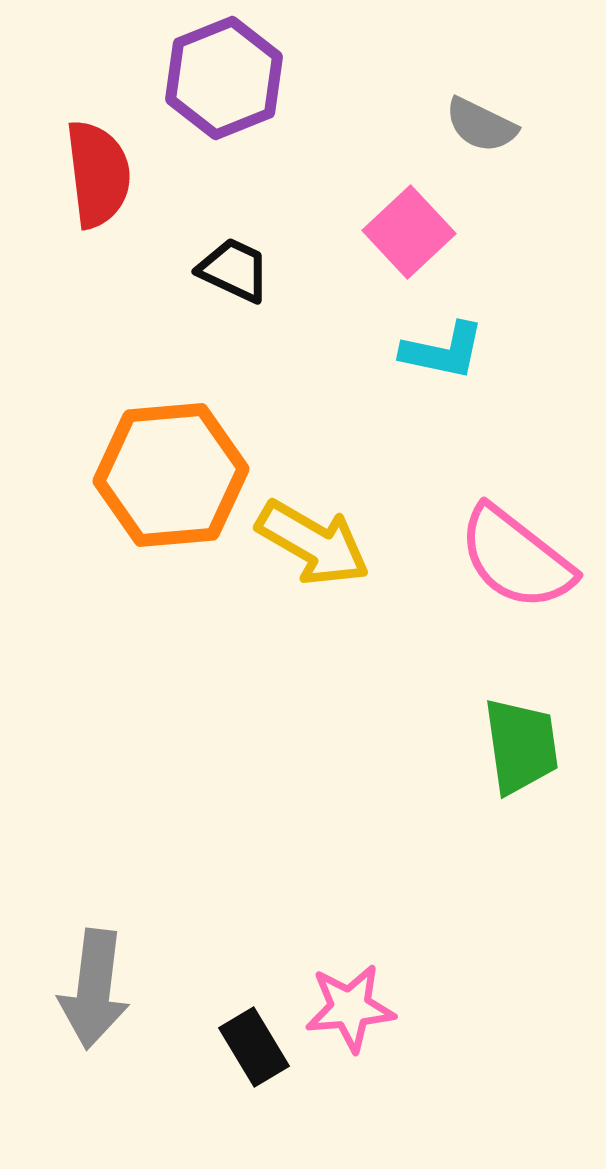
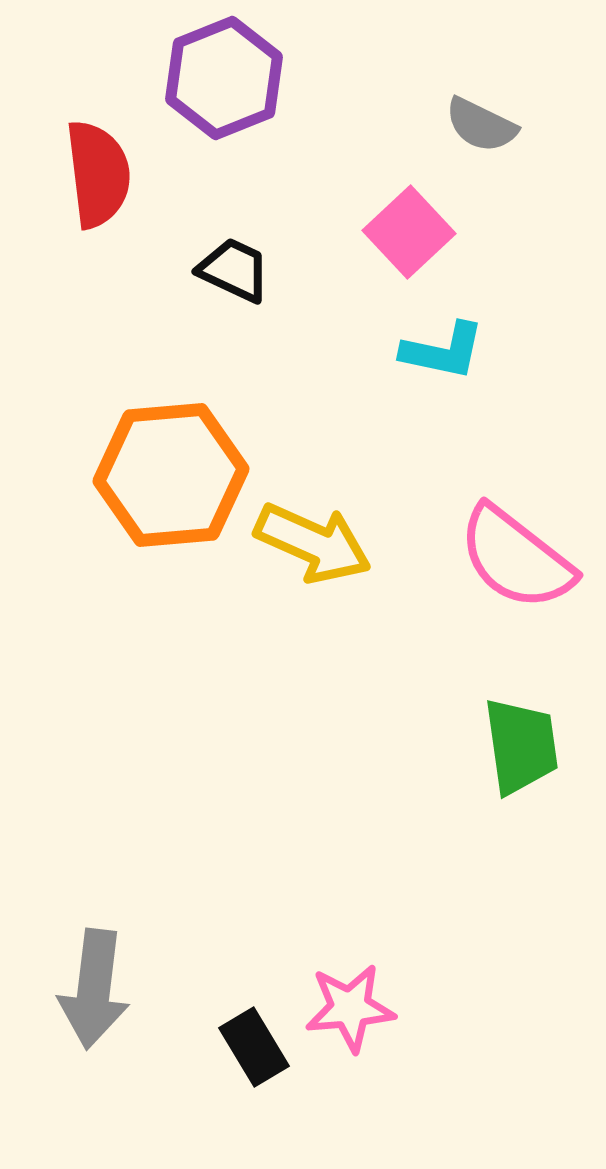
yellow arrow: rotated 6 degrees counterclockwise
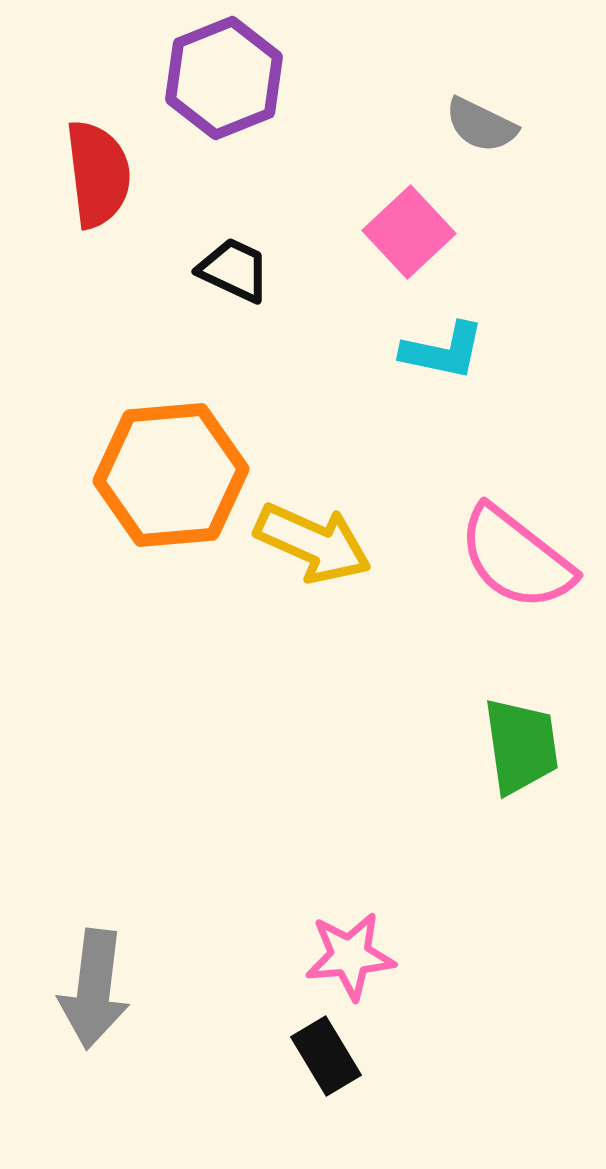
pink star: moved 52 px up
black rectangle: moved 72 px right, 9 px down
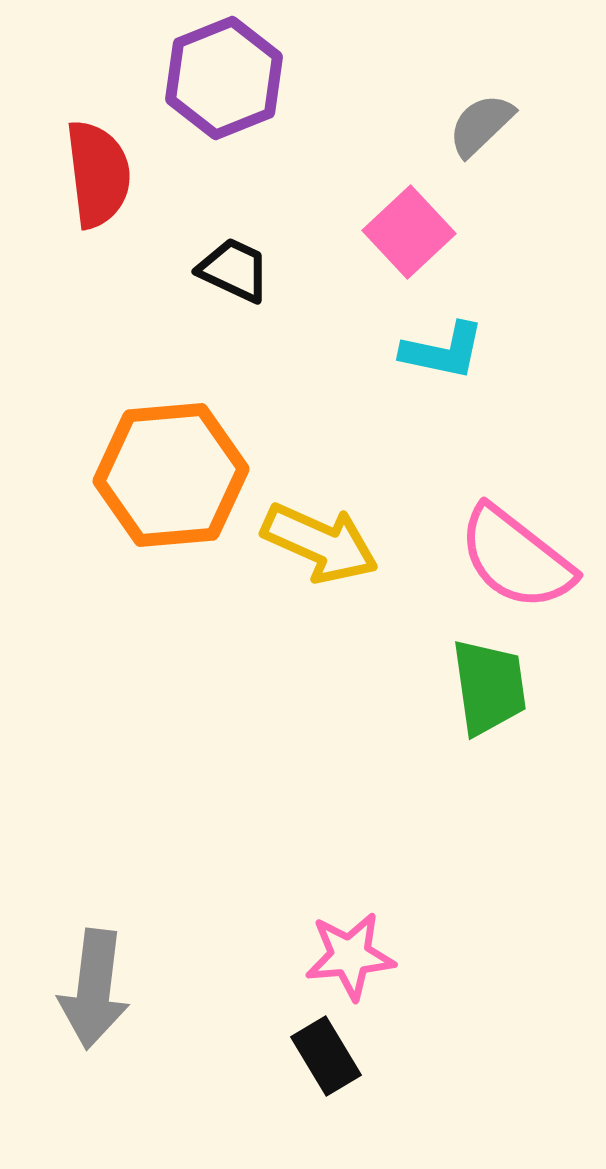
gray semicircle: rotated 110 degrees clockwise
yellow arrow: moved 7 px right
green trapezoid: moved 32 px left, 59 px up
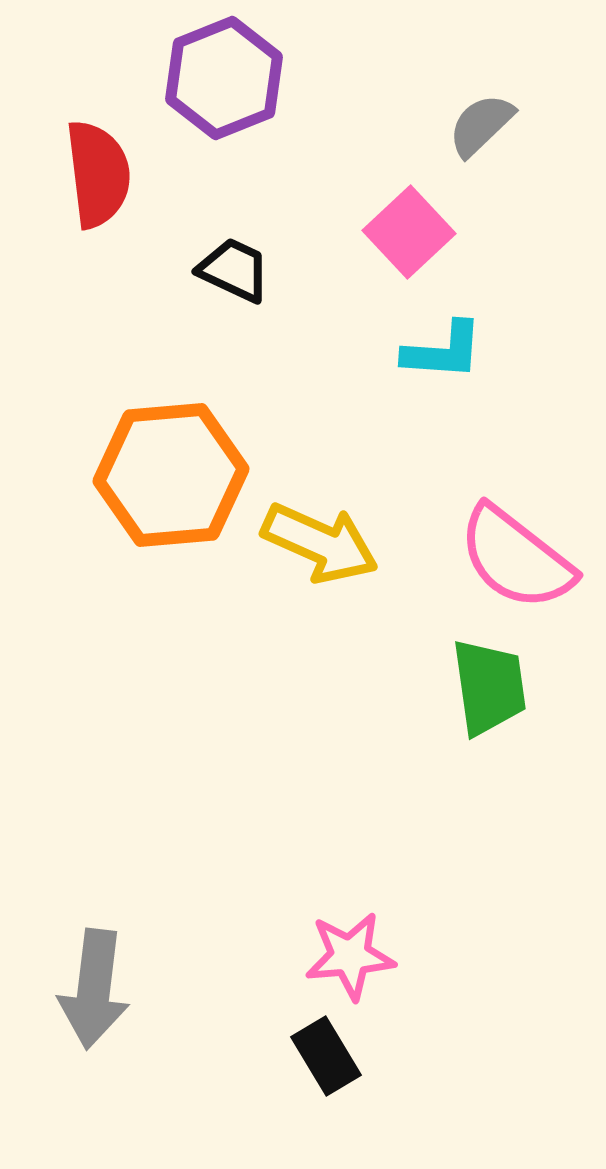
cyan L-shape: rotated 8 degrees counterclockwise
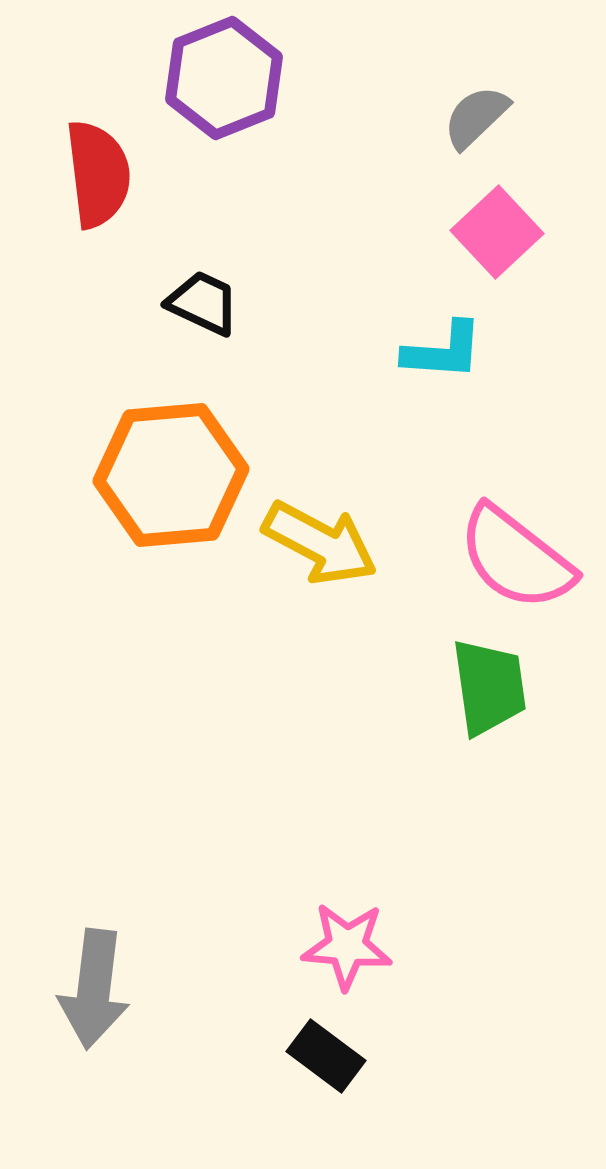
gray semicircle: moved 5 px left, 8 px up
pink square: moved 88 px right
black trapezoid: moved 31 px left, 33 px down
yellow arrow: rotated 4 degrees clockwise
pink star: moved 3 px left, 10 px up; rotated 10 degrees clockwise
black rectangle: rotated 22 degrees counterclockwise
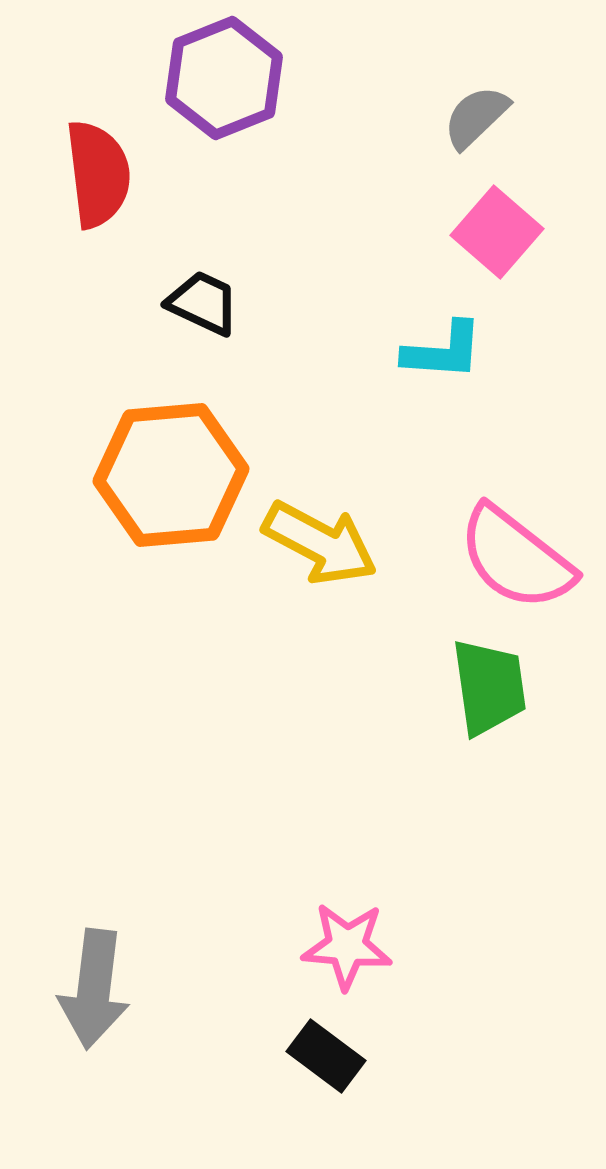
pink square: rotated 6 degrees counterclockwise
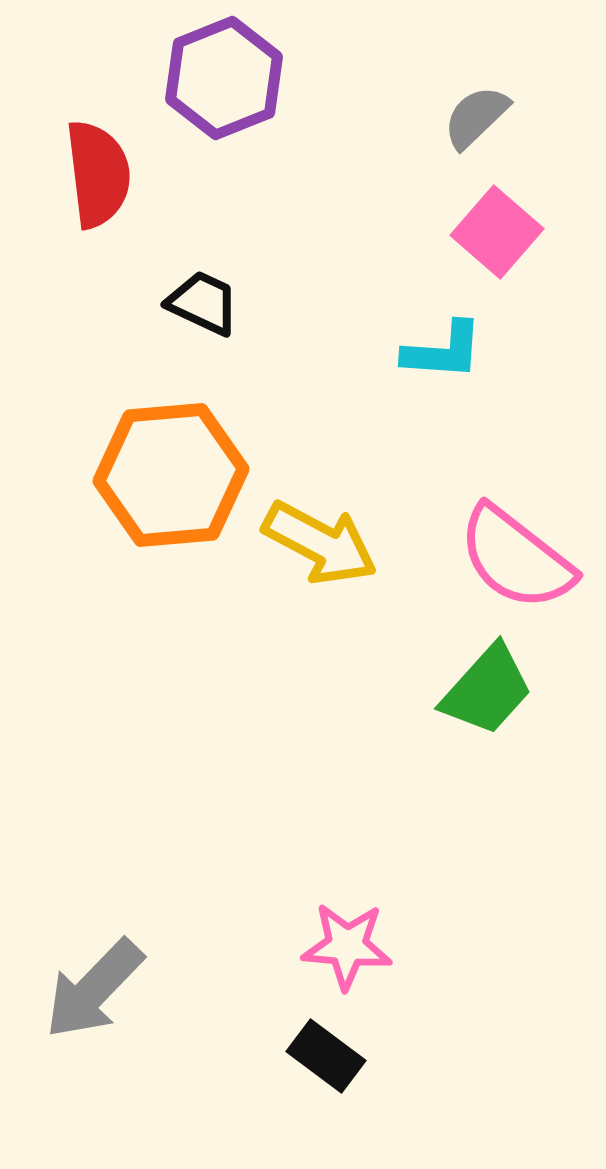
green trapezoid: moved 2 px left, 3 px down; rotated 50 degrees clockwise
gray arrow: rotated 37 degrees clockwise
